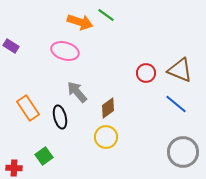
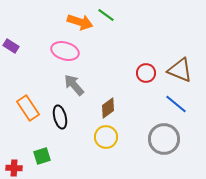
gray arrow: moved 3 px left, 7 px up
gray circle: moved 19 px left, 13 px up
green square: moved 2 px left; rotated 18 degrees clockwise
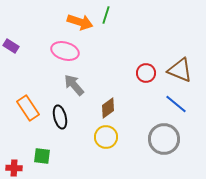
green line: rotated 72 degrees clockwise
green square: rotated 24 degrees clockwise
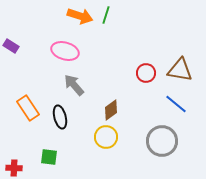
orange arrow: moved 6 px up
brown triangle: rotated 12 degrees counterclockwise
brown diamond: moved 3 px right, 2 px down
gray circle: moved 2 px left, 2 px down
green square: moved 7 px right, 1 px down
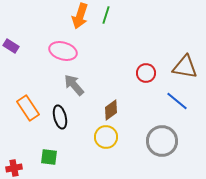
orange arrow: rotated 90 degrees clockwise
pink ellipse: moved 2 px left
brown triangle: moved 5 px right, 3 px up
blue line: moved 1 px right, 3 px up
red cross: rotated 14 degrees counterclockwise
